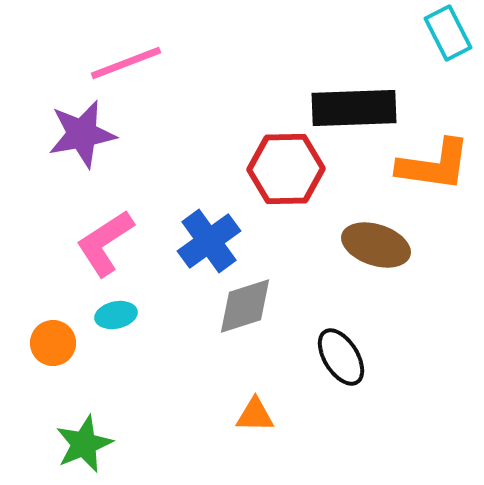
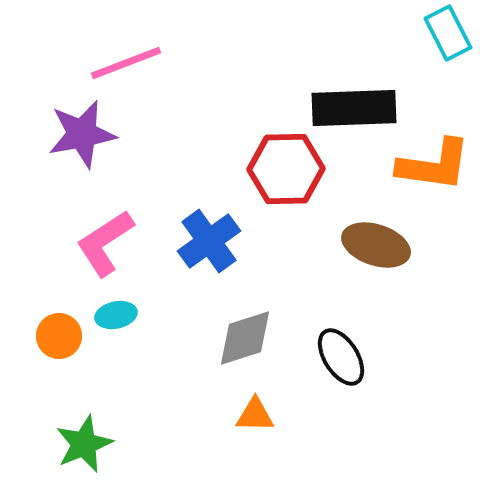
gray diamond: moved 32 px down
orange circle: moved 6 px right, 7 px up
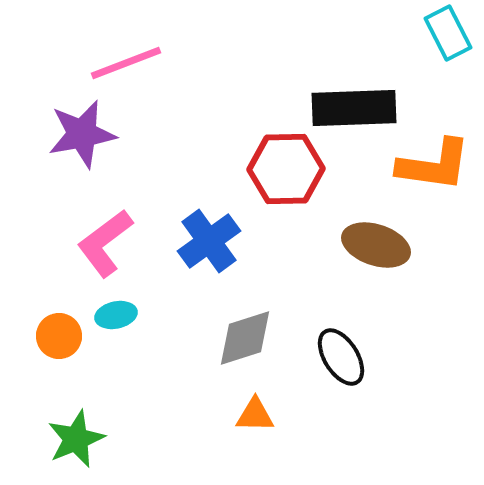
pink L-shape: rotated 4 degrees counterclockwise
green star: moved 8 px left, 5 px up
